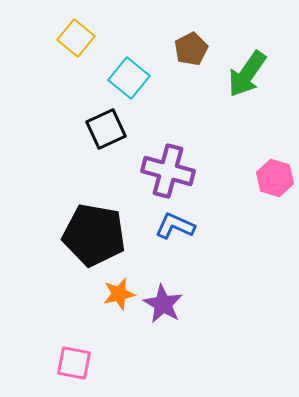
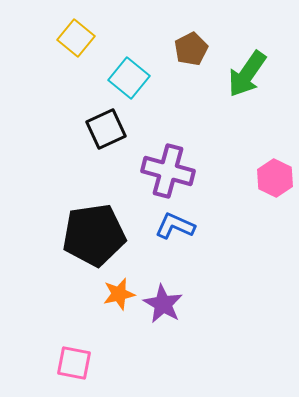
pink hexagon: rotated 9 degrees clockwise
black pentagon: rotated 18 degrees counterclockwise
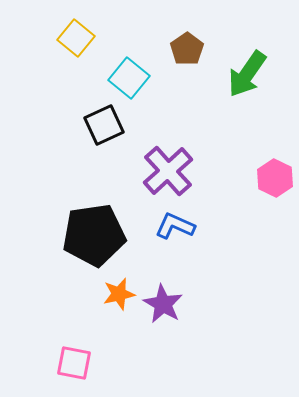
brown pentagon: moved 4 px left; rotated 8 degrees counterclockwise
black square: moved 2 px left, 4 px up
purple cross: rotated 33 degrees clockwise
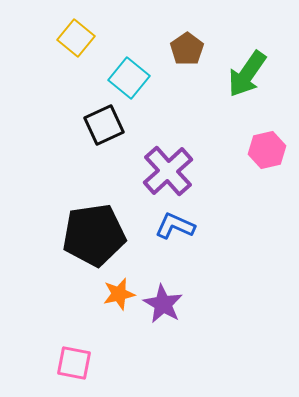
pink hexagon: moved 8 px left, 28 px up; rotated 21 degrees clockwise
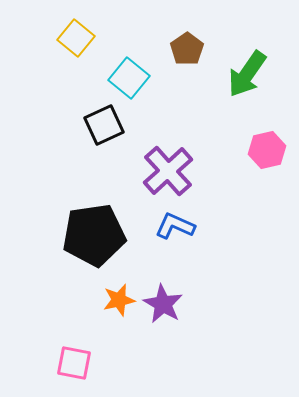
orange star: moved 6 px down
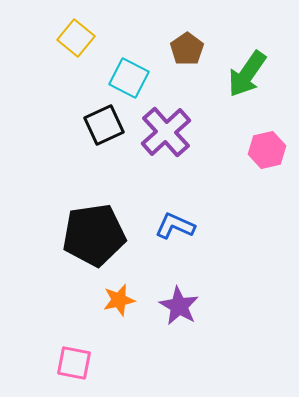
cyan square: rotated 12 degrees counterclockwise
purple cross: moved 2 px left, 39 px up
purple star: moved 16 px right, 2 px down
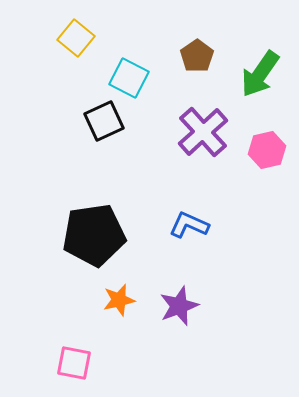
brown pentagon: moved 10 px right, 7 px down
green arrow: moved 13 px right
black square: moved 4 px up
purple cross: moved 37 px right
blue L-shape: moved 14 px right, 1 px up
purple star: rotated 21 degrees clockwise
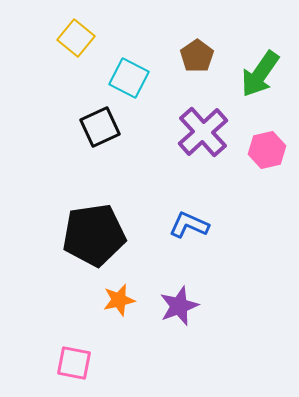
black square: moved 4 px left, 6 px down
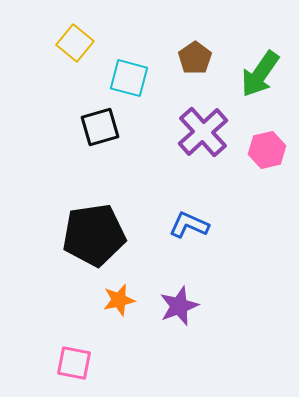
yellow square: moved 1 px left, 5 px down
brown pentagon: moved 2 px left, 2 px down
cyan square: rotated 12 degrees counterclockwise
black square: rotated 9 degrees clockwise
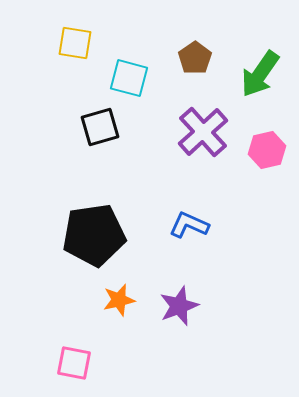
yellow square: rotated 30 degrees counterclockwise
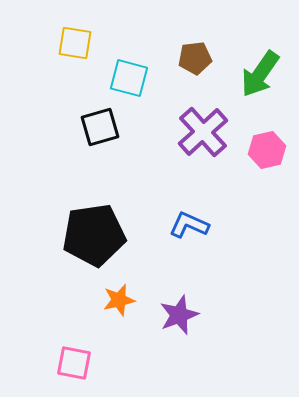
brown pentagon: rotated 28 degrees clockwise
purple star: moved 9 px down
